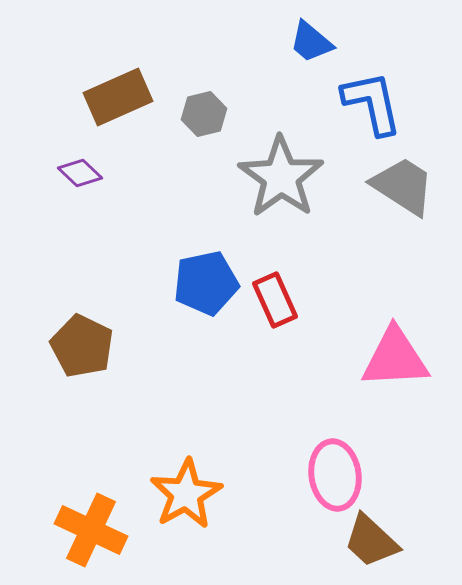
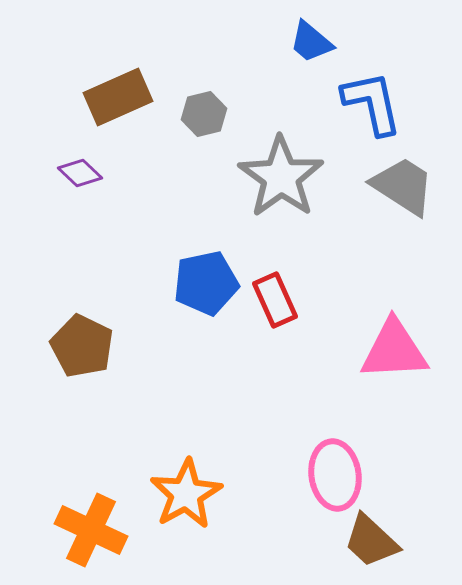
pink triangle: moved 1 px left, 8 px up
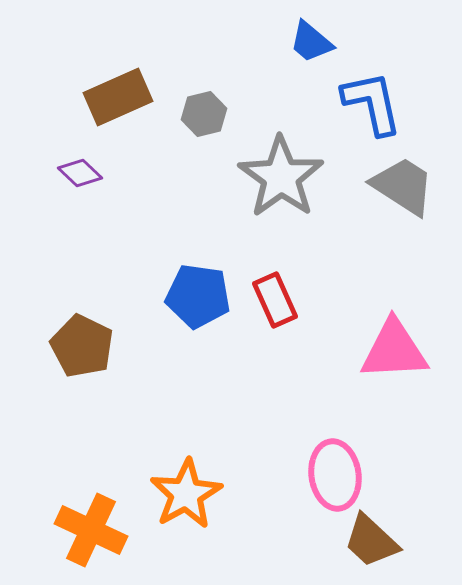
blue pentagon: moved 8 px left, 13 px down; rotated 20 degrees clockwise
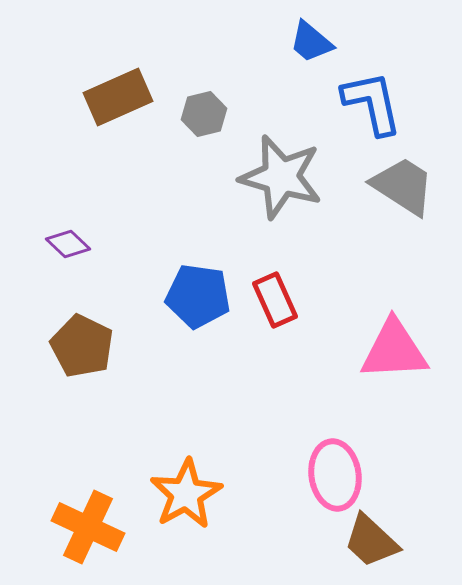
purple diamond: moved 12 px left, 71 px down
gray star: rotated 20 degrees counterclockwise
orange cross: moved 3 px left, 3 px up
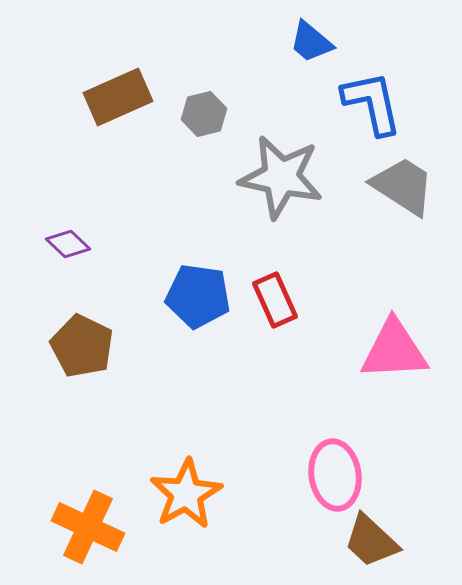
gray star: rotated 4 degrees counterclockwise
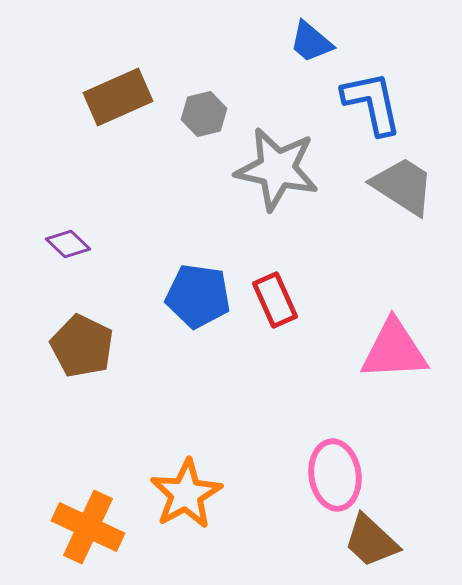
gray star: moved 4 px left, 8 px up
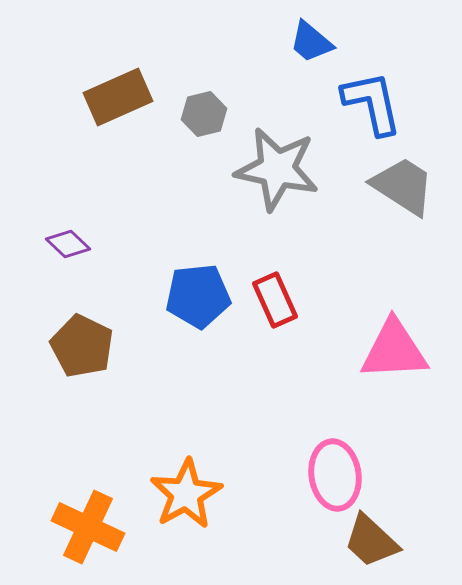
blue pentagon: rotated 14 degrees counterclockwise
